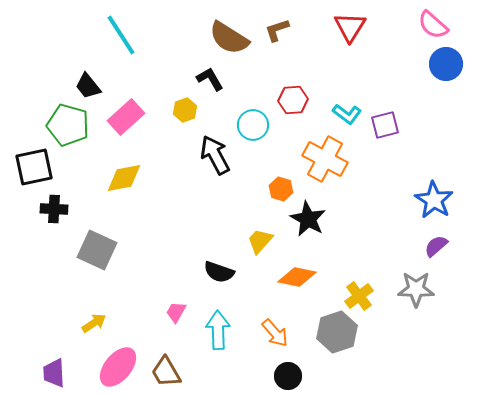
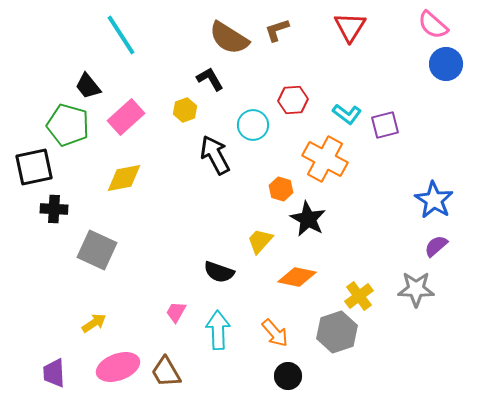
pink ellipse: rotated 30 degrees clockwise
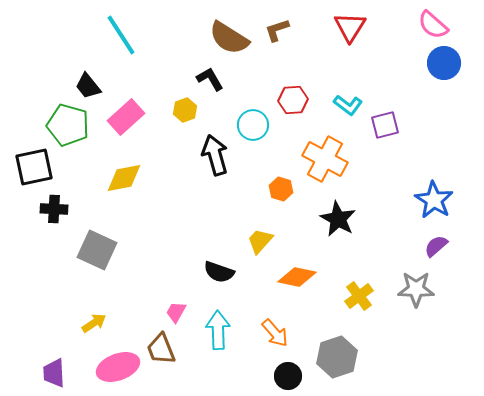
blue circle: moved 2 px left, 1 px up
cyan L-shape: moved 1 px right, 9 px up
black arrow: rotated 12 degrees clockwise
black star: moved 30 px right
gray hexagon: moved 25 px down
brown trapezoid: moved 5 px left, 23 px up; rotated 8 degrees clockwise
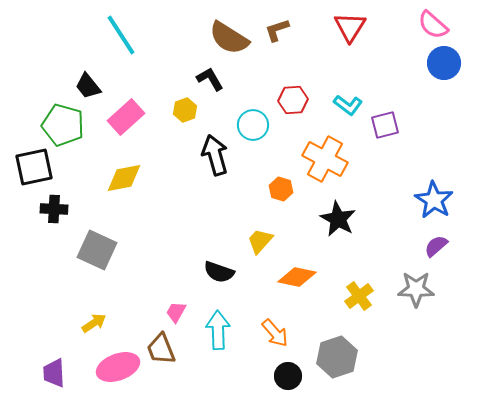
green pentagon: moved 5 px left
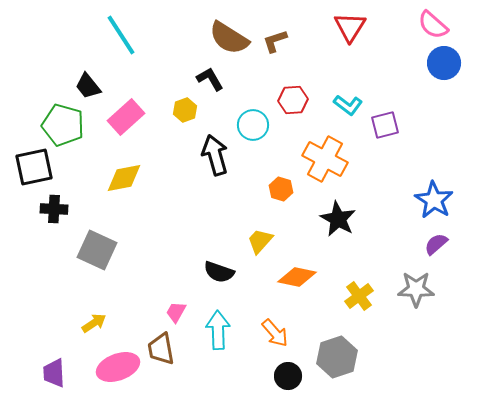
brown L-shape: moved 2 px left, 11 px down
purple semicircle: moved 2 px up
brown trapezoid: rotated 12 degrees clockwise
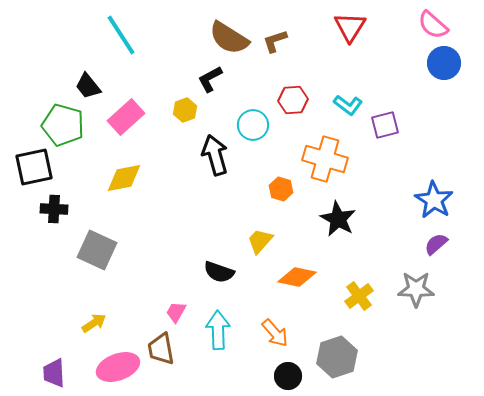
black L-shape: rotated 88 degrees counterclockwise
orange cross: rotated 12 degrees counterclockwise
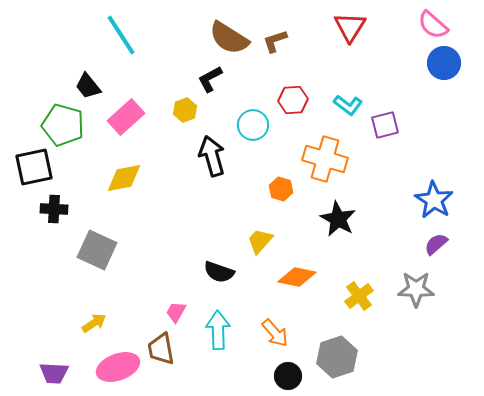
black arrow: moved 3 px left, 1 px down
purple trapezoid: rotated 84 degrees counterclockwise
